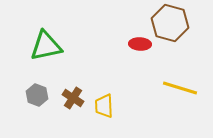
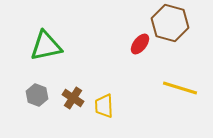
red ellipse: rotated 55 degrees counterclockwise
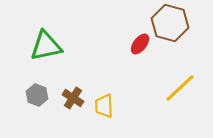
yellow line: rotated 60 degrees counterclockwise
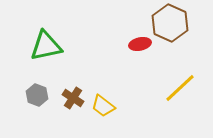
brown hexagon: rotated 9 degrees clockwise
red ellipse: rotated 40 degrees clockwise
yellow trapezoid: moved 1 px left; rotated 50 degrees counterclockwise
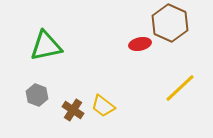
brown cross: moved 12 px down
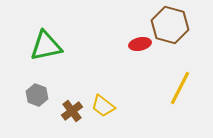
brown hexagon: moved 2 px down; rotated 9 degrees counterclockwise
yellow line: rotated 20 degrees counterclockwise
brown cross: moved 1 px left, 1 px down; rotated 20 degrees clockwise
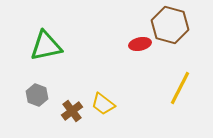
yellow trapezoid: moved 2 px up
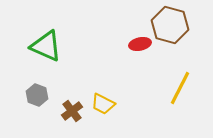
green triangle: rotated 36 degrees clockwise
yellow trapezoid: rotated 10 degrees counterclockwise
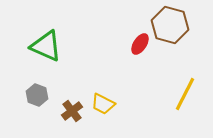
red ellipse: rotated 45 degrees counterclockwise
yellow line: moved 5 px right, 6 px down
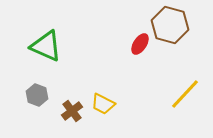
yellow line: rotated 16 degrees clockwise
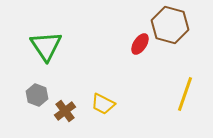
green triangle: rotated 32 degrees clockwise
yellow line: rotated 24 degrees counterclockwise
brown cross: moved 7 px left
